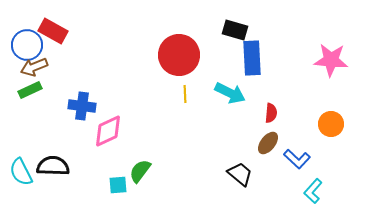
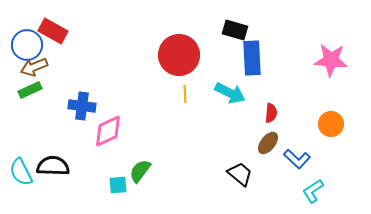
cyan L-shape: rotated 15 degrees clockwise
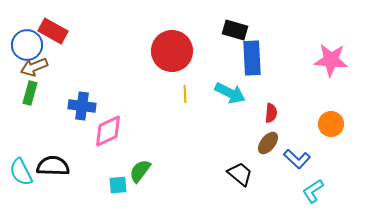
red circle: moved 7 px left, 4 px up
green rectangle: moved 3 px down; rotated 50 degrees counterclockwise
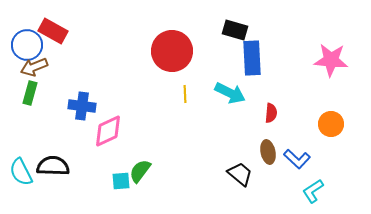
brown ellipse: moved 9 px down; rotated 50 degrees counterclockwise
cyan square: moved 3 px right, 4 px up
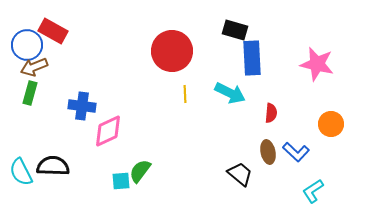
pink star: moved 14 px left, 4 px down; rotated 8 degrees clockwise
blue L-shape: moved 1 px left, 7 px up
